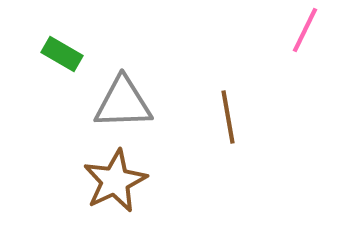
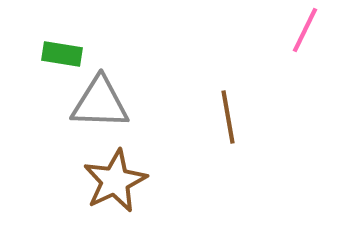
green rectangle: rotated 21 degrees counterclockwise
gray triangle: moved 23 px left; rotated 4 degrees clockwise
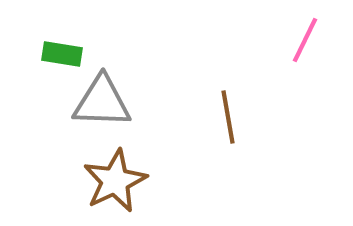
pink line: moved 10 px down
gray triangle: moved 2 px right, 1 px up
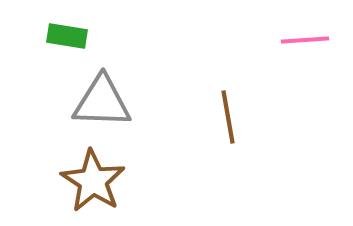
pink line: rotated 60 degrees clockwise
green rectangle: moved 5 px right, 18 px up
brown star: moved 22 px left; rotated 14 degrees counterclockwise
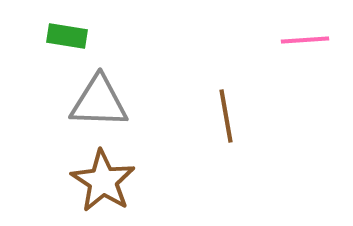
gray triangle: moved 3 px left
brown line: moved 2 px left, 1 px up
brown star: moved 10 px right
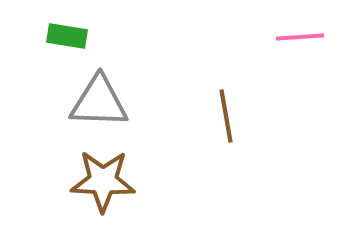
pink line: moved 5 px left, 3 px up
brown star: rotated 30 degrees counterclockwise
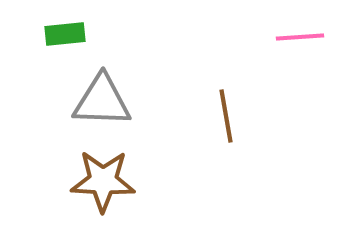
green rectangle: moved 2 px left, 2 px up; rotated 15 degrees counterclockwise
gray triangle: moved 3 px right, 1 px up
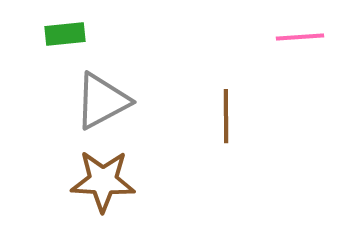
gray triangle: rotated 30 degrees counterclockwise
brown line: rotated 10 degrees clockwise
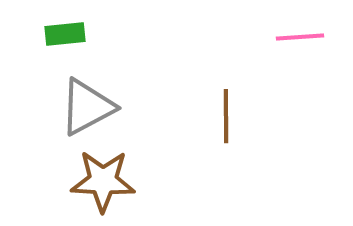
gray triangle: moved 15 px left, 6 px down
